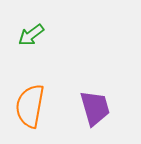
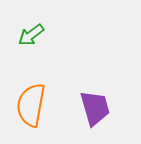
orange semicircle: moved 1 px right, 1 px up
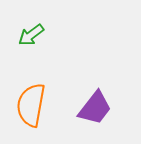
purple trapezoid: rotated 54 degrees clockwise
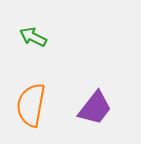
green arrow: moved 2 px right, 2 px down; rotated 64 degrees clockwise
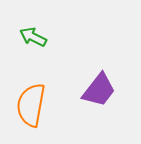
purple trapezoid: moved 4 px right, 18 px up
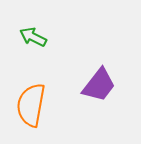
purple trapezoid: moved 5 px up
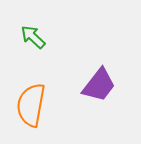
green arrow: rotated 16 degrees clockwise
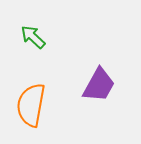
purple trapezoid: rotated 9 degrees counterclockwise
